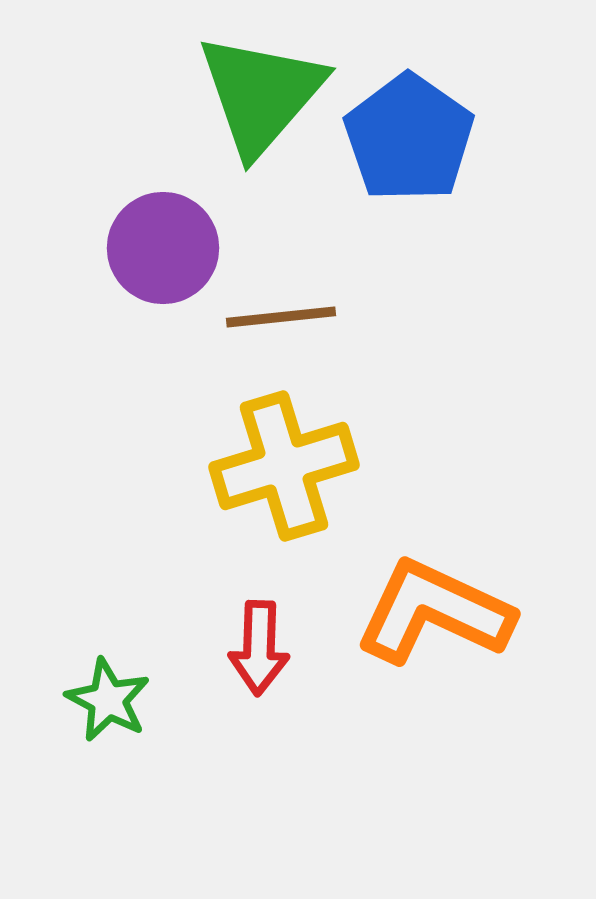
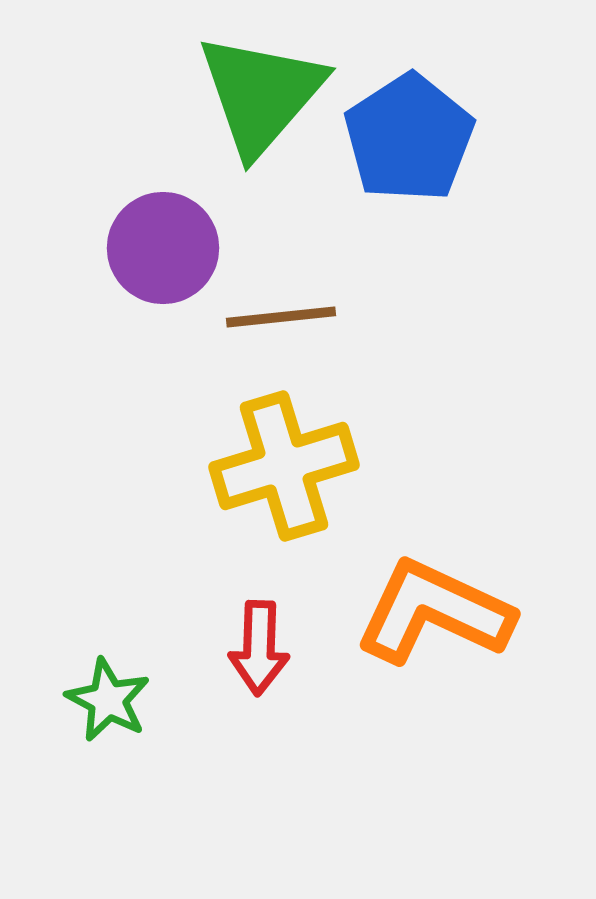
blue pentagon: rotated 4 degrees clockwise
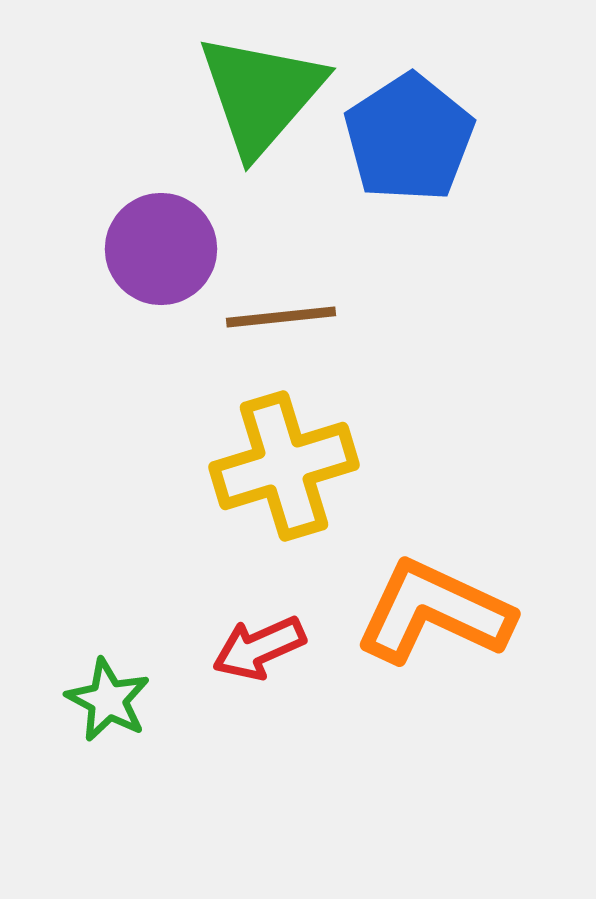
purple circle: moved 2 px left, 1 px down
red arrow: rotated 64 degrees clockwise
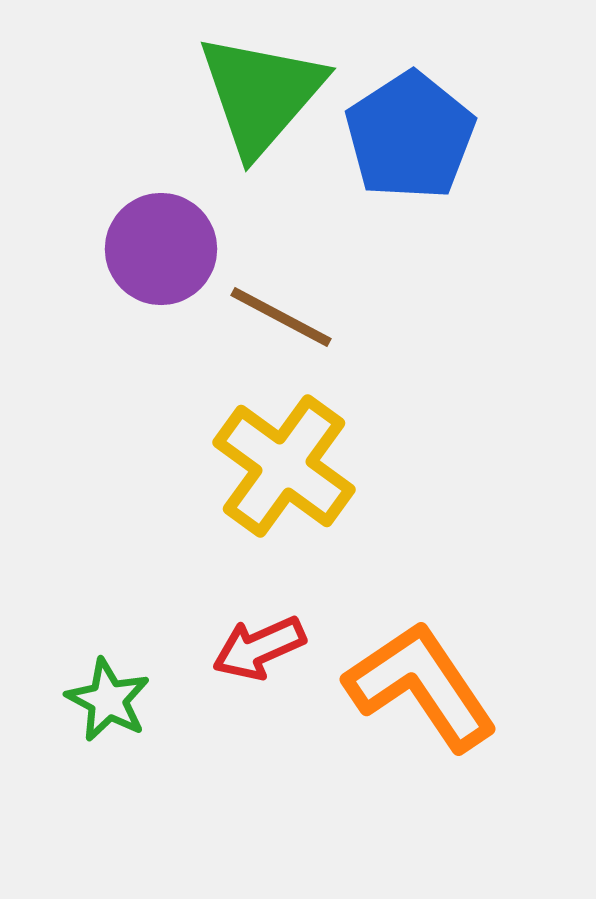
blue pentagon: moved 1 px right, 2 px up
brown line: rotated 34 degrees clockwise
yellow cross: rotated 37 degrees counterclockwise
orange L-shape: moved 13 px left, 74 px down; rotated 31 degrees clockwise
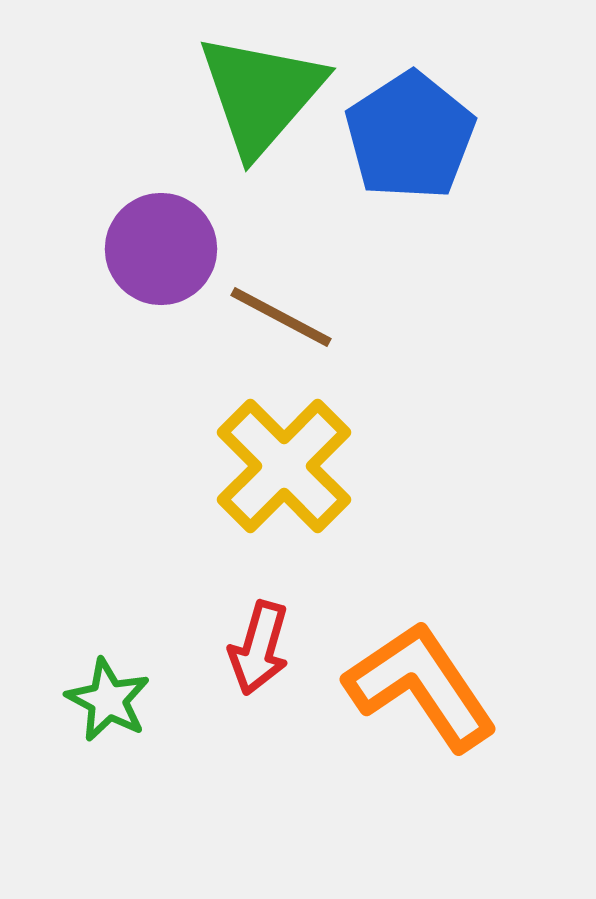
yellow cross: rotated 9 degrees clockwise
red arrow: rotated 50 degrees counterclockwise
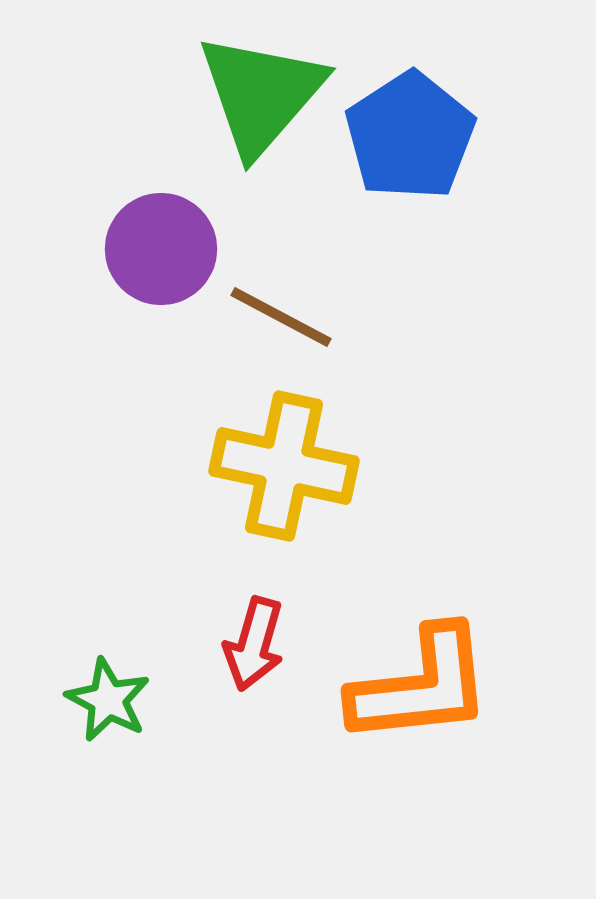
yellow cross: rotated 33 degrees counterclockwise
red arrow: moved 5 px left, 4 px up
orange L-shape: rotated 118 degrees clockwise
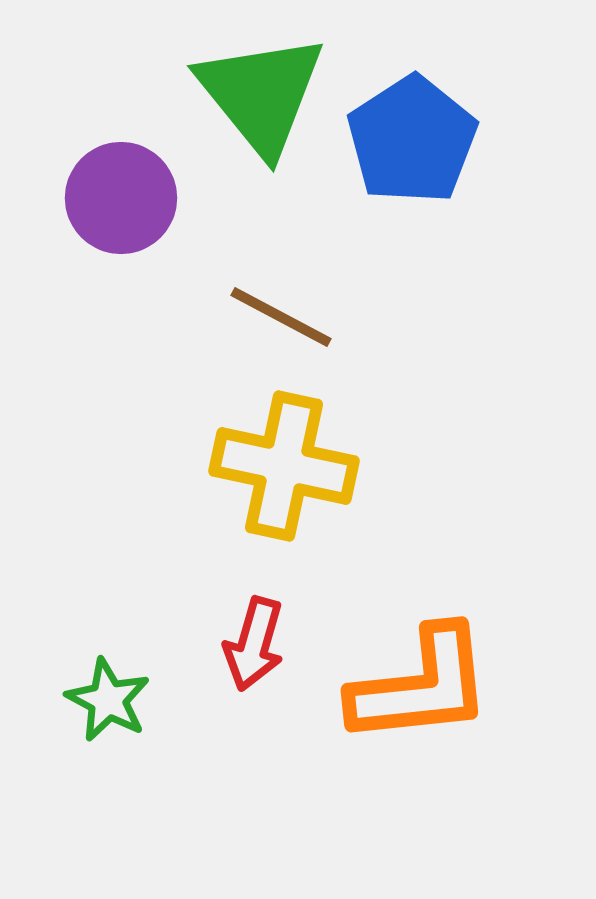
green triangle: rotated 20 degrees counterclockwise
blue pentagon: moved 2 px right, 4 px down
purple circle: moved 40 px left, 51 px up
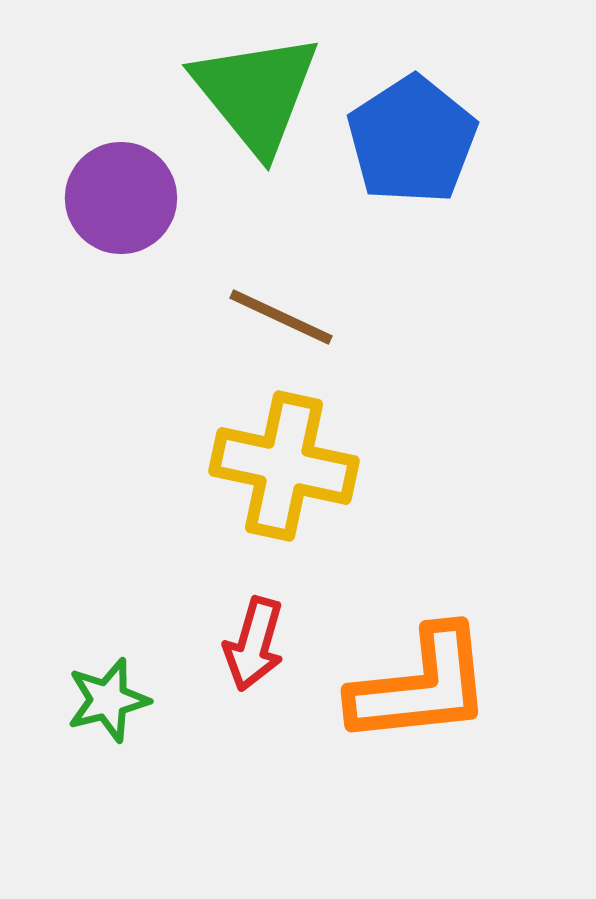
green triangle: moved 5 px left, 1 px up
brown line: rotated 3 degrees counterclockwise
green star: rotated 30 degrees clockwise
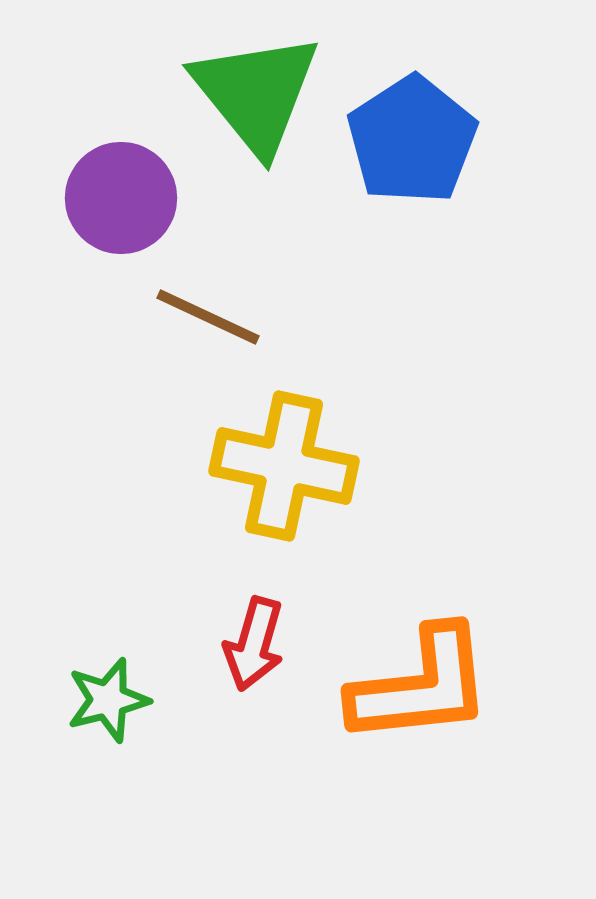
brown line: moved 73 px left
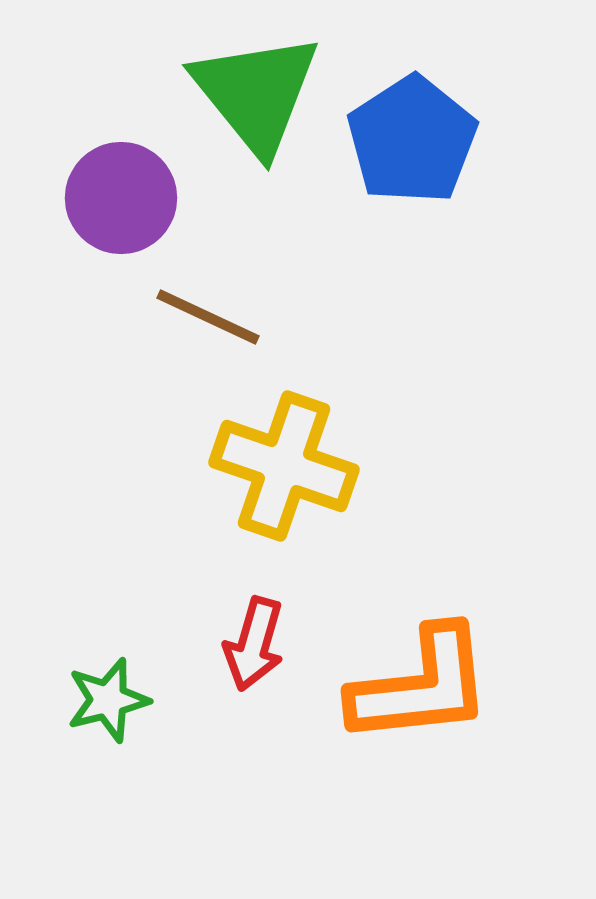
yellow cross: rotated 7 degrees clockwise
